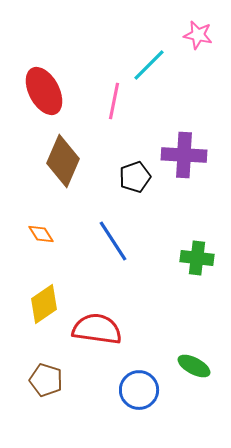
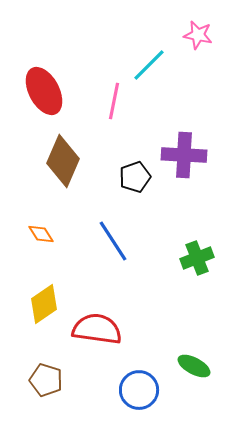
green cross: rotated 28 degrees counterclockwise
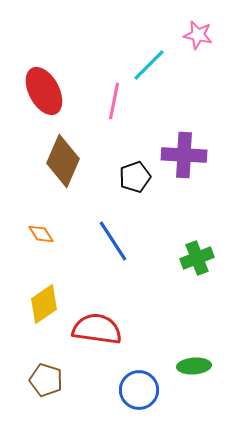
green ellipse: rotated 32 degrees counterclockwise
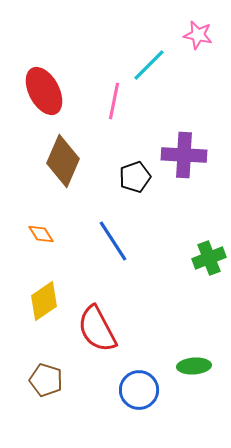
green cross: moved 12 px right
yellow diamond: moved 3 px up
red semicircle: rotated 126 degrees counterclockwise
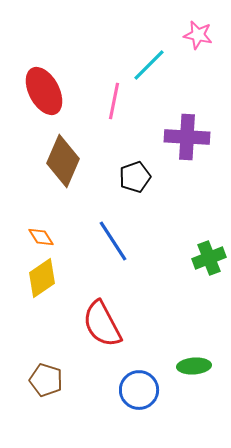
purple cross: moved 3 px right, 18 px up
orange diamond: moved 3 px down
yellow diamond: moved 2 px left, 23 px up
red semicircle: moved 5 px right, 5 px up
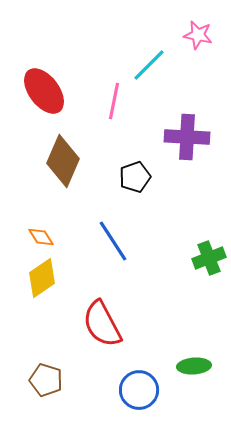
red ellipse: rotated 9 degrees counterclockwise
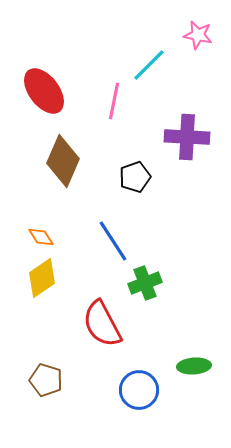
green cross: moved 64 px left, 25 px down
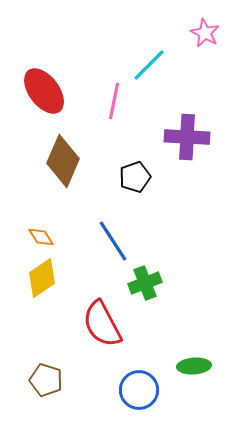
pink star: moved 7 px right, 2 px up; rotated 16 degrees clockwise
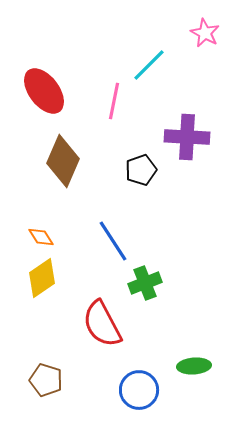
black pentagon: moved 6 px right, 7 px up
